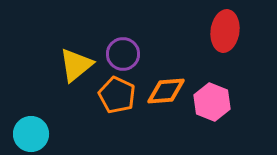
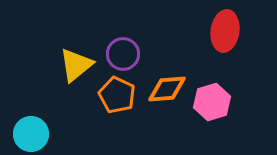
orange diamond: moved 1 px right, 2 px up
pink hexagon: rotated 21 degrees clockwise
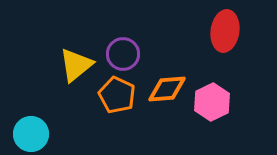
pink hexagon: rotated 9 degrees counterclockwise
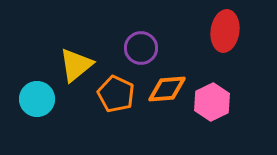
purple circle: moved 18 px right, 6 px up
orange pentagon: moved 1 px left, 1 px up
cyan circle: moved 6 px right, 35 px up
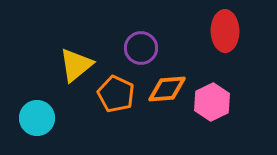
red ellipse: rotated 9 degrees counterclockwise
cyan circle: moved 19 px down
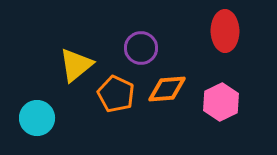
pink hexagon: moved 9 px right
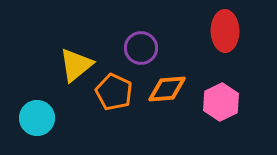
orange pentagon: moved 2 px left, 2 px up
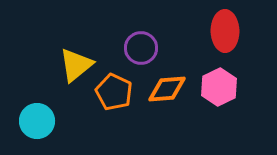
pink hexagon: moved 2 px left, 15 px up
cyan circle: moved 3 px down
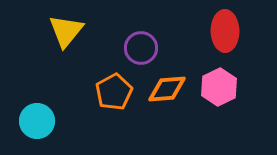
yellow triangle: moved 10 px left, 34 px up; rotated 12 degrees counterclockwise
orange pentagon: rotated 18 degrees clockwise
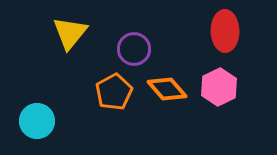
yellow triangle: moved 4 px right, 2 px down
purple circle: moved 7 px left, 1 px down
orange diamond: rotated 54 degrees clockwise
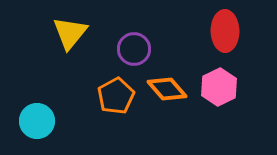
orange pentagon: moved 2 px right, 4 px down
